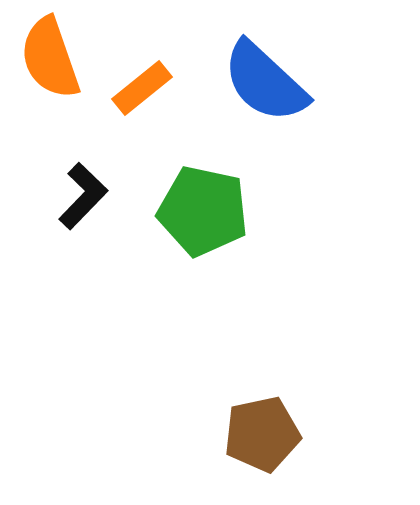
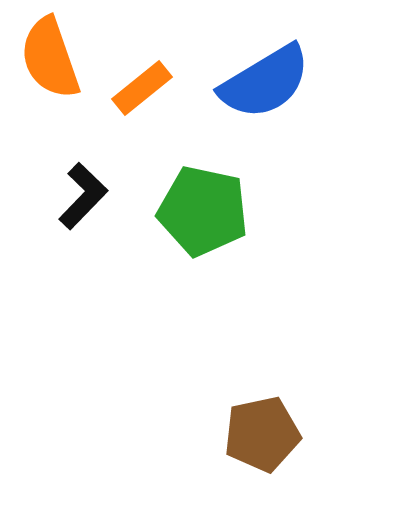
blue semicircle: rotated 74 degrees counterclockwise
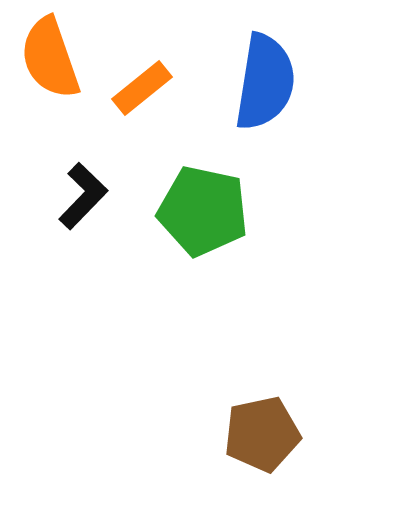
blue semicircle: rotated 50 degrees counterclockwise
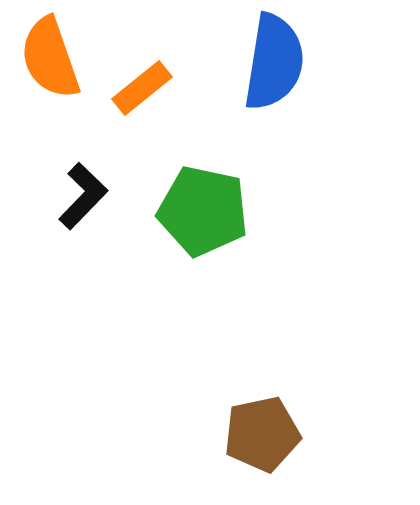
blue semicircle: moved 9 px right, 20 px up
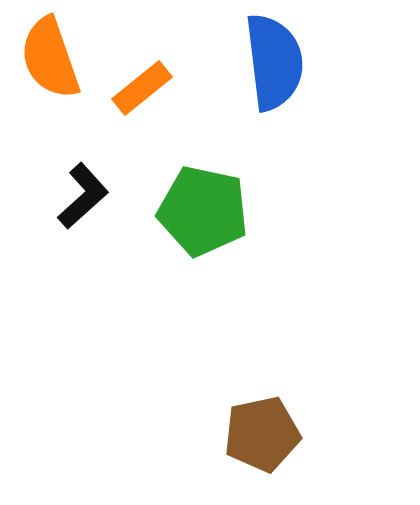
blue semicircle: rotated 16 degrees counterclockwise
black L-shape: rotated 4 degrees clockwise
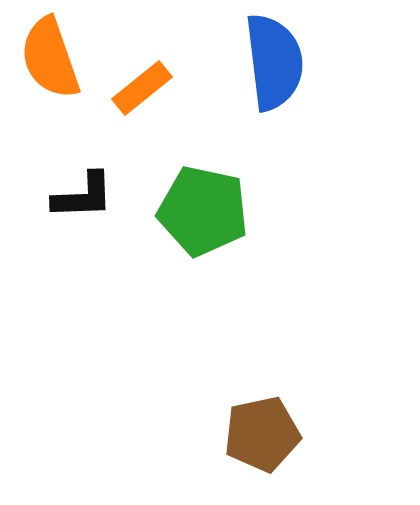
black L-shape: rotated 40 degrees clockwise
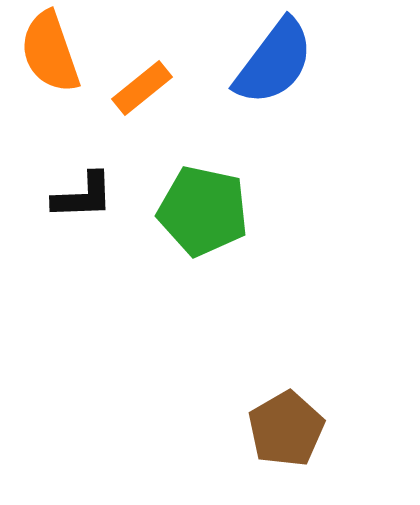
orange semicircle: moved 6 px up
blue semicircle: rotated 44 degrees clockwise
brown pentagon: moved 24 px right, 5 px up; rotated 18 degrees counterclockwise
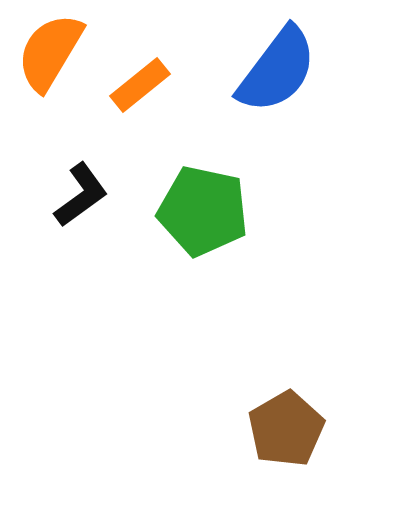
orange semicircle: rotated 50 degrees clockwise
blue semicircle: moved 3 px right, 8 px down
orange rectangle: moved 2 px left, 3 px up
black L-shape: moved 2 px left, 1 px up; rotated 34 degrees counterclockwise
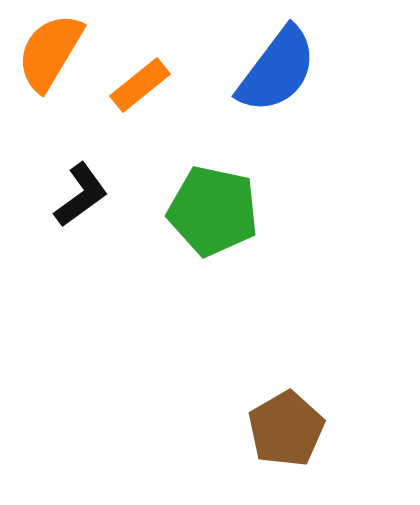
green pentagon: moved 10 px right
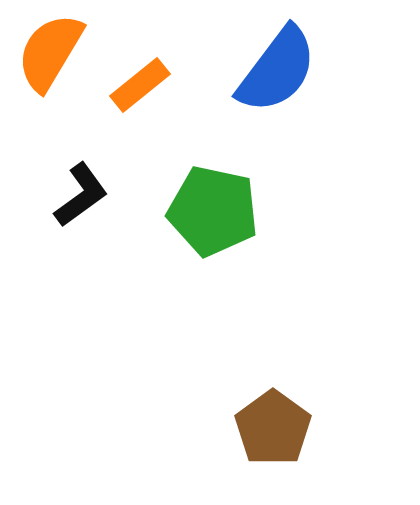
brown pentagon: moved 13 px left, 1 px up; rotated 6 degrees counterclockwise
